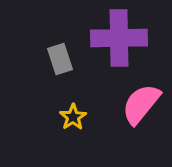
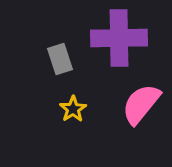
yellow star: moved 8 px up
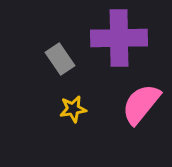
gray rectangle: rotated 16 degrees counterclockwise
yellow star: rotated 24 degrees clockwise
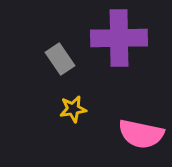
pink semicircle: moved 30 px down; rotated 117 degrees counterclockwise
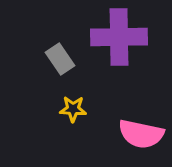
purple cross: moved 1 px up
yellow star: rotated 12 degrees clockwise
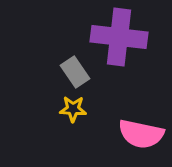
purple cross: rotated 8 degrees clockwise
gray rectangle: moved 15 px right, 13 px down
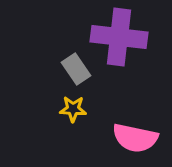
gray rectangle: moved 1 px right, 3 px up
pink semicircle: moved 6 px left, 4 px down
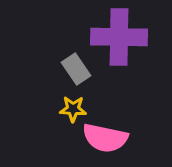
purple cross: rotated 6 degrees counterclockwise
pink semicircle: moved 30 px left
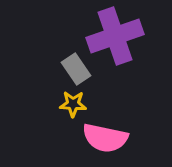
purple cross: moved 4 px left, 1 px up; rotated 20 degrees counterclockwise
yellow star: moved 5 px up
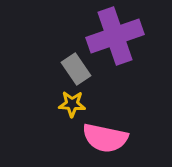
yellow star: moved 1 px left
